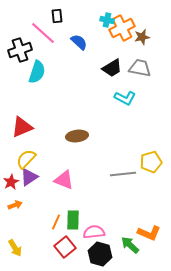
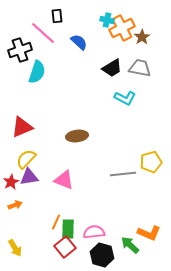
brown star: rotated 21 degrees counterclockwise
purple triangle: rotated 24 degrees clockwise
green rectangle: moved 5 px left, 9 px down
black hexagon: moved 2 px right, 1 px down
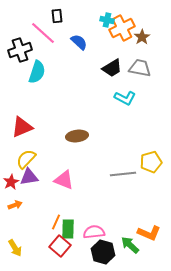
red square: moved 5 px left, 1 px up; rotated 10 degrees counterclockwise
black hexagon: moved 1 px right, 3 px up
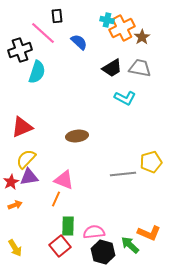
orange line: moved 23 px up
green rectangle: moved 3 px up
red square: rotated 10 degrees clockwise
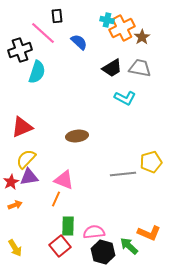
green arrow: moved 1 px left, 1 px down
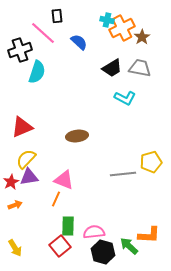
orange L-shape: moved 2 px down; rotated 20 degrees counterclockwise
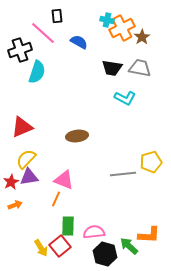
blue semicircle: rotated 12 degrees counterclockwise
black trapezoid: rotated 40 degrees clockwise
yellow arrow: moved 26 px right
black hexagon: moved 2 px right, 2 px down
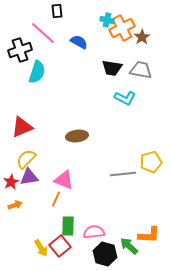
black rectangle: moved 5 px up
gray trapezoid: moved 1 px right, 2 px down
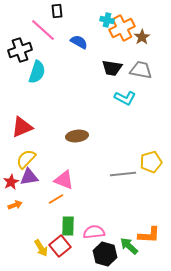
pink line: moved 3 px up
orange line: rotated 35 degrees clockwise
